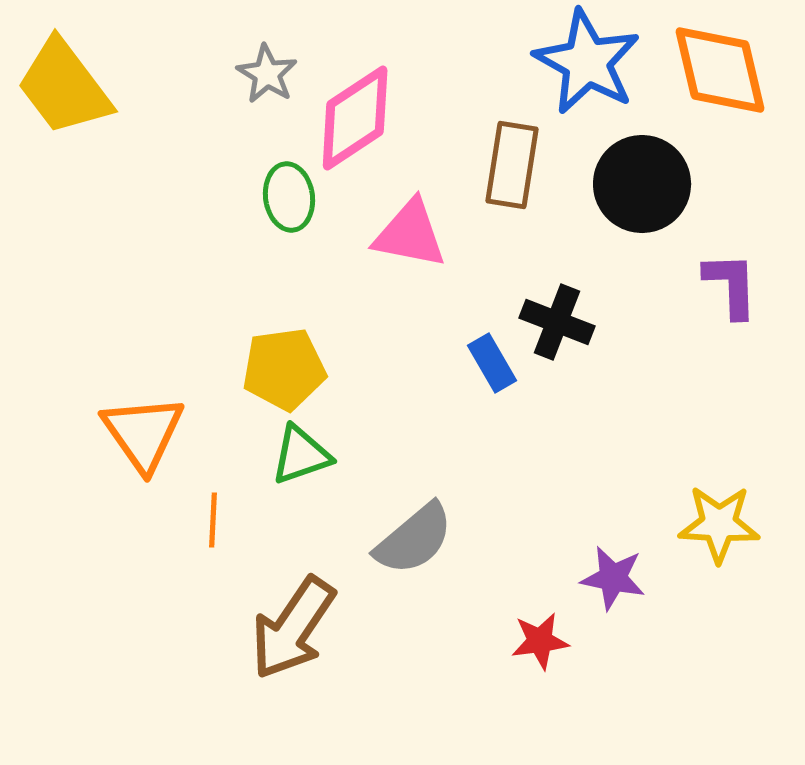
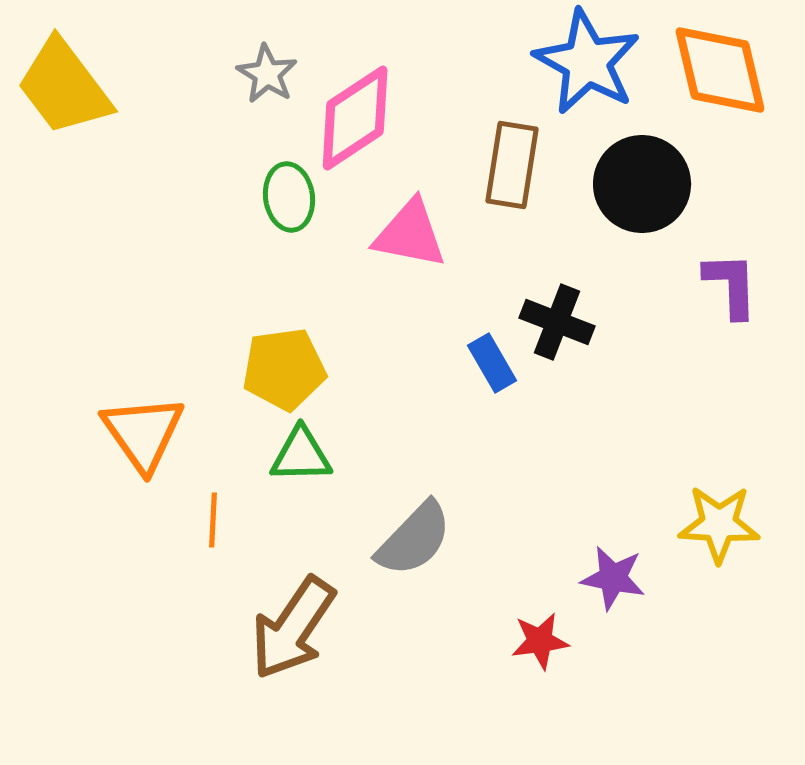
green triangle: rotated 18 degrees clockwise
gray semicircle: rotated 6 degrees counterclockwise
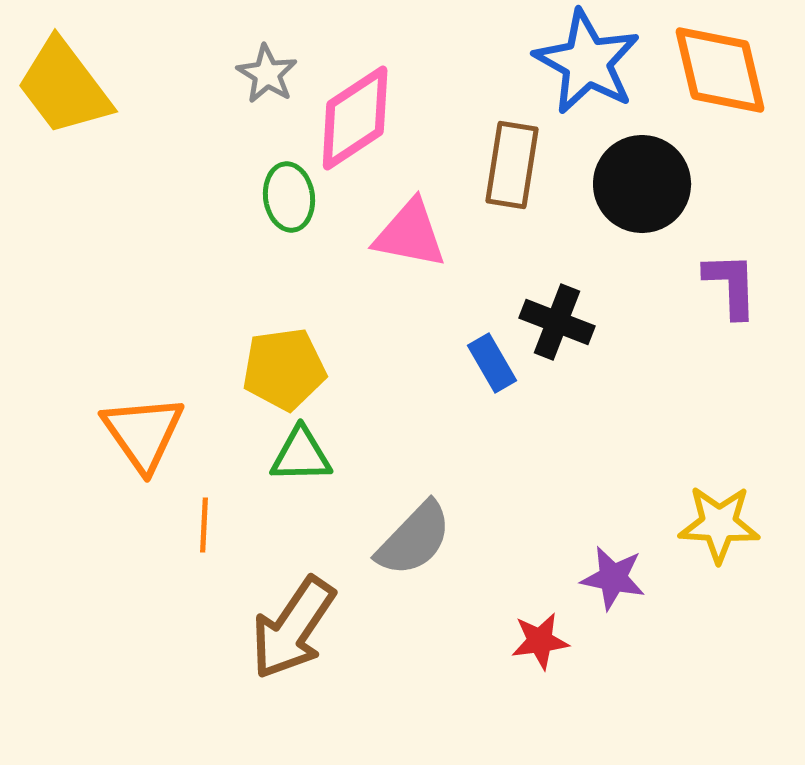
orange line: moved 9 px left, 5 px down
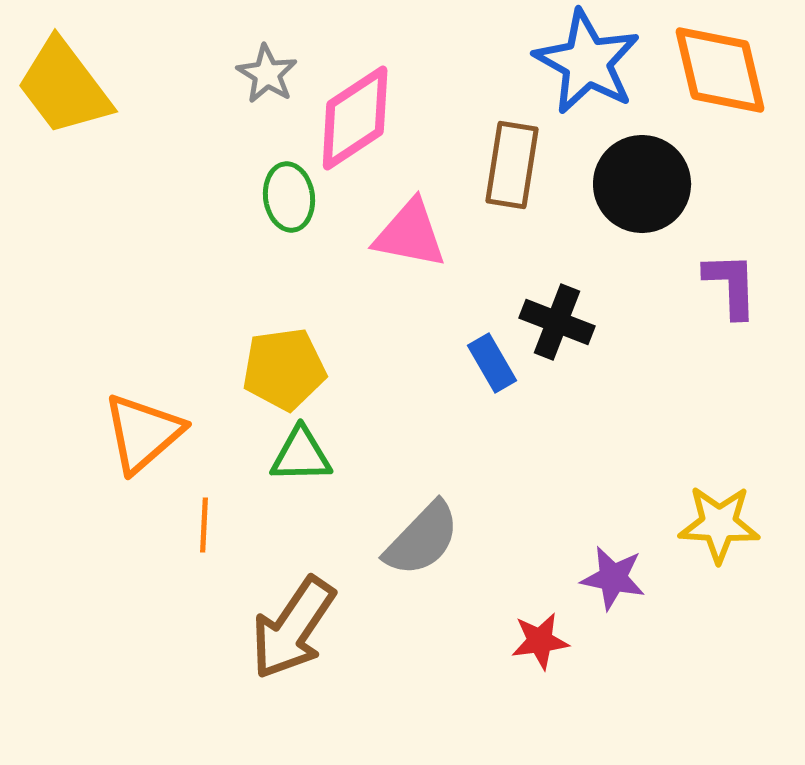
orange triangle: rotated 24 degrees clockwise
gray semicircle: moved 8 px right
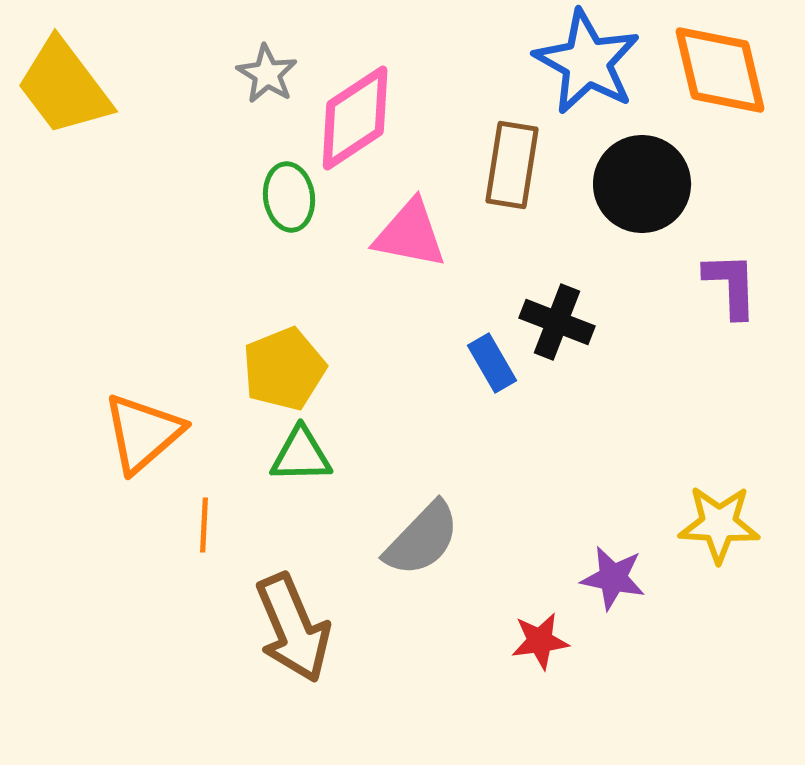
yellow pentagon: rotated 14 degrees counterclockwise
brown arrow: rotated 57 degrees counterclockwise
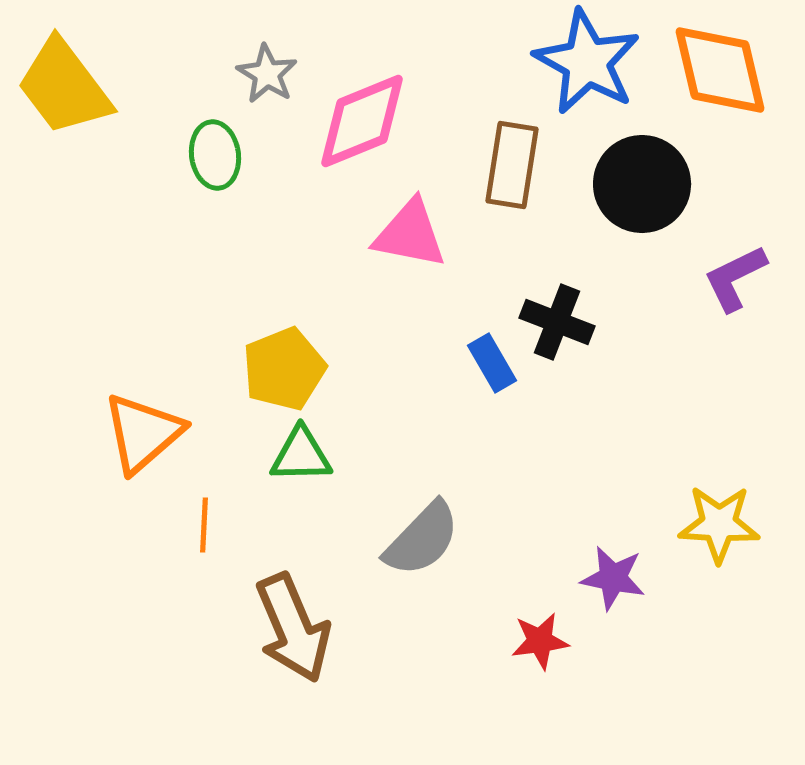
pink diamond: moved 7 px right, 3 px down; rotated 11 degrees clockwise
green ellipse: moved 74 px left, 42 px up
purple L-shape: moved 4 px right, 7 px up; rotated 114 degrees counterclockwise
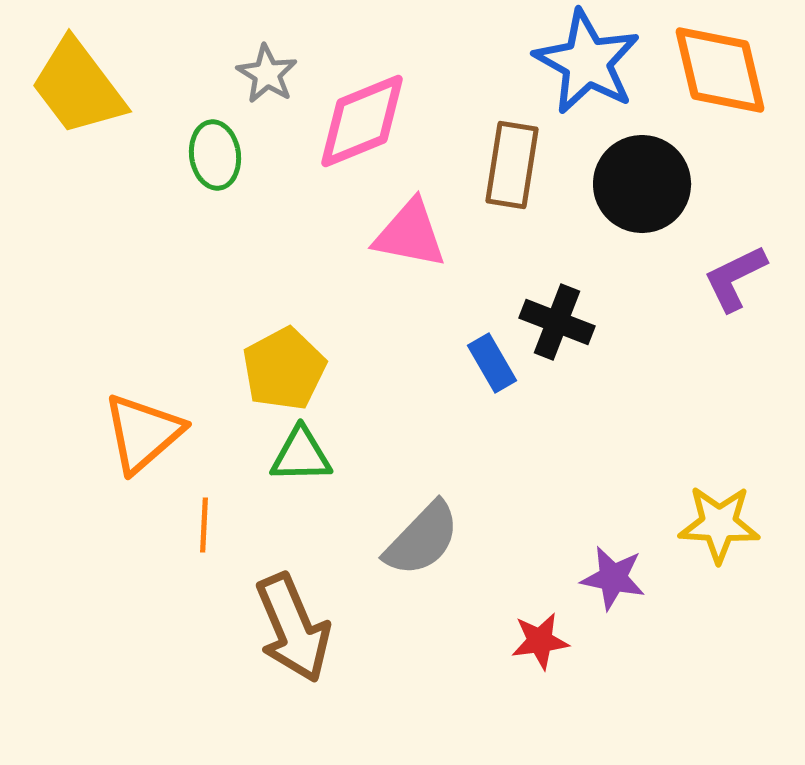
yellow trapezoid: moved 14 px right
yellow pentagon: rotated 6 degrees counterclockwise
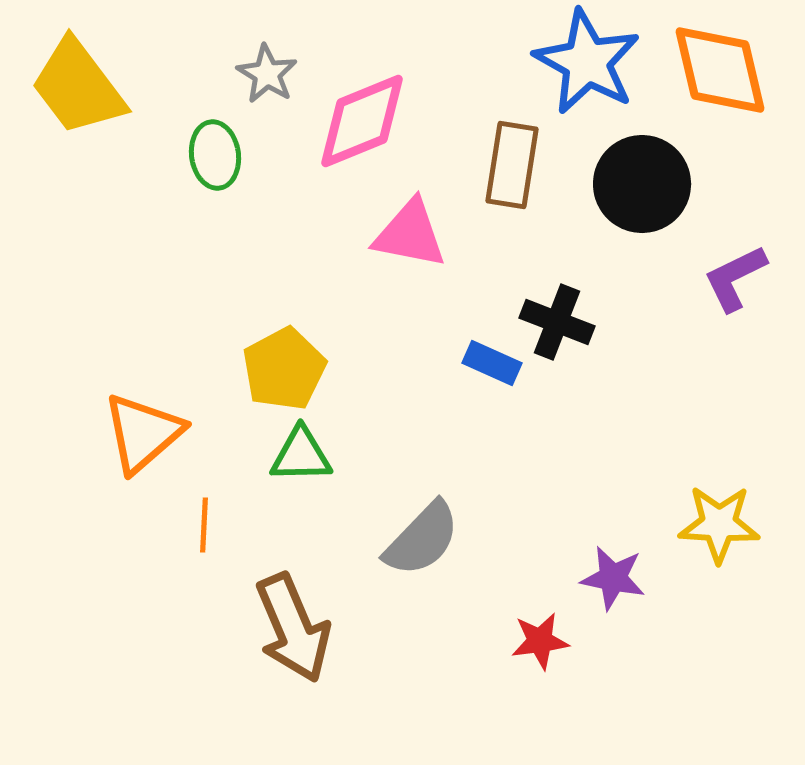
blue rectangle: rotated 36 degrees counterclockwise
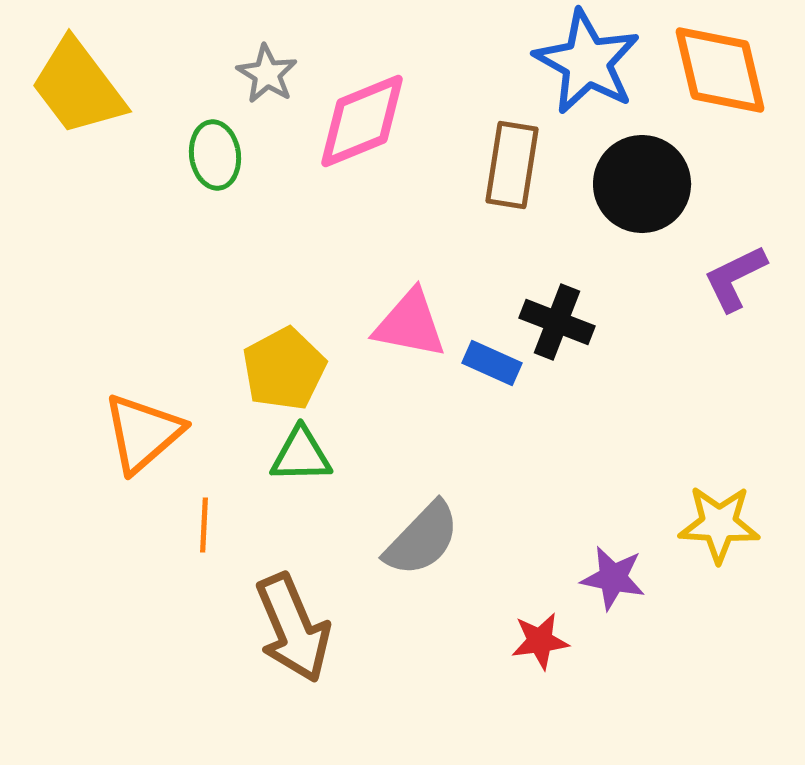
pink triangle: moved 90 px down
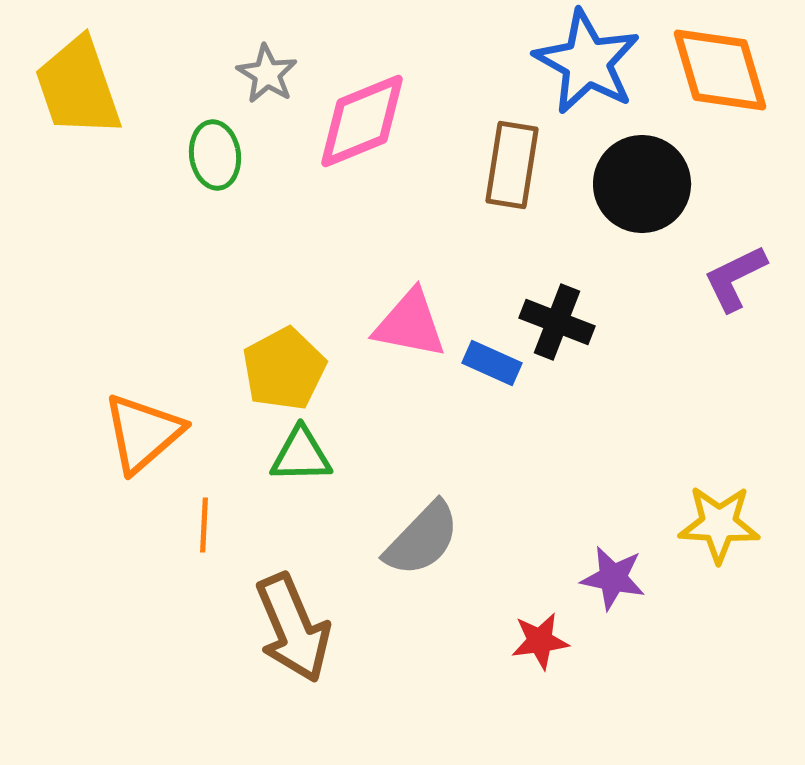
orange diamond: rotated 3 degrees counterclockwise
yellow trapezoid: rotated 18 degrees clockwise
